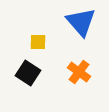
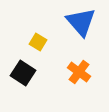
yellow square: rotated 30 degrees clockwise
black square: moved 5 px left
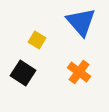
yellow square: moved 1 px left, 2 px up
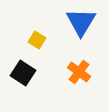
blue triangle: rotated 12 degrees clockwise
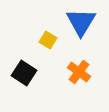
yellow square: moved 11 px right
black square: moved 1 px right
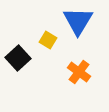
blue triangle: moved 3 px left, 1 px up
black square: moved 6 px left, 15 px up; rotated 15 degrees clockwise
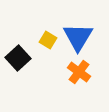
blue triangle: moved 16 px down
